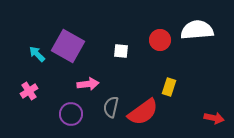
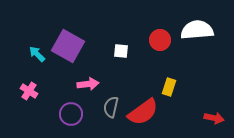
pink cross: rotated 24 degrees counterclockwise
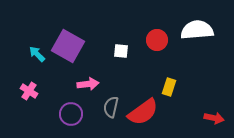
red circle: moved 3 px left
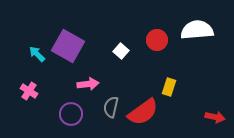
white square: rotated 35 degrees clockwise
red arrow: moved 1 px right, 1 px up
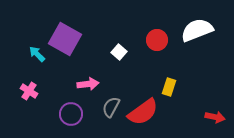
white semicircle: rotated 16 degrees counterclockwise
purple square: moved 3 px left, 7 px up
white square: moved 2 px left, 1 px down
gray semicircle: rotated 15 degrees clockwise
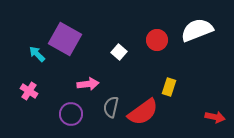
gray semicircle: rotated 15 degrees counterclockwise
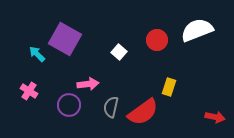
purple circle: moved 2 px left, 9 px up
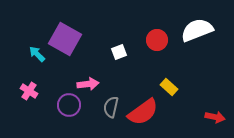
white square: rotated 28 degrees clockwise
yellow rectangle: rotated 66 degrees counterclockwise
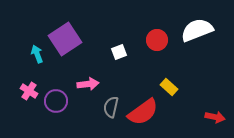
purple square: rotated 28 degrees clockwise
cyan arrow: rotated 24 degrees clockwise
purple circle: moved 13 px left, 4 px up
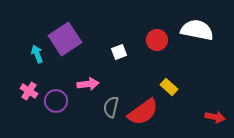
white semicircle: rotated 32 degrees clockwise
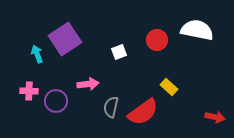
pink cross: rotated 30 degrees counterclockwise
